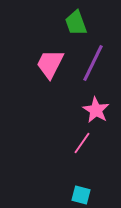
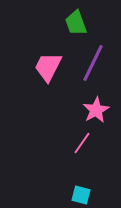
pink trapezoid: moved 2 px left, 3 px down
pink star: rotated 12 degrees clockwise
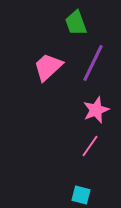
pink trapezoid: rotated 20 degrees clockwise
pink star: rotated 8 degrees clockwise
pink line: moved 8 px right, 3 px down
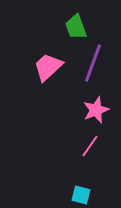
green trapezoid: moved 4 px down
purple line: rotated 6 degrees counterclockwise
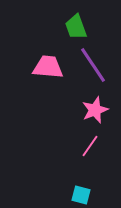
purple line: moved 2 px down; rotated 54 degrees counterclockwise
pink trapezoid: rotated 48 degrees clockwise
pink star: moved 1 px left
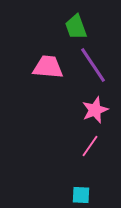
cyan square: rotated 12 degrees counterclockwise
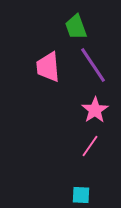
pink trapezoid: rotated 100 degrees counterclockwise
pink star: rotated 12 degrees counterclockwise
